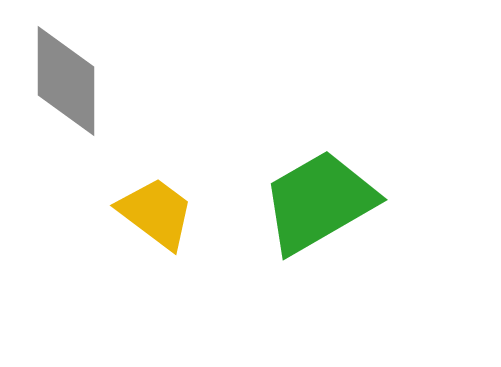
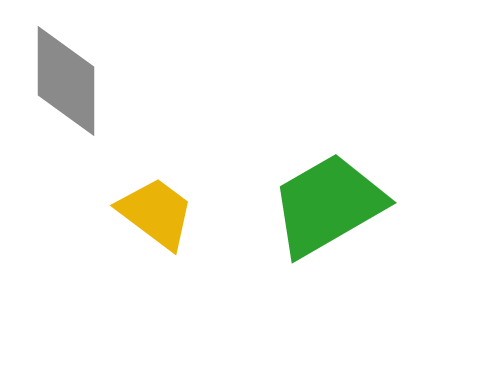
green trapezoid: moved 9 px right, 3 px down
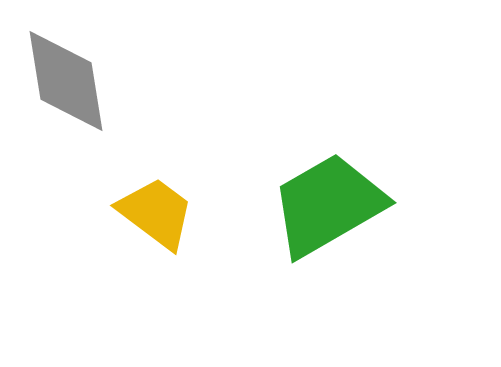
gray diamond: rotated 9 degrees counterclockwise
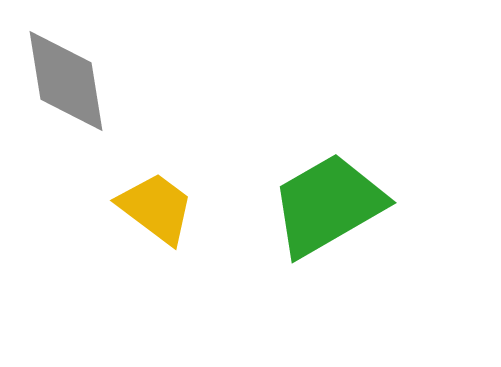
yellow trapezoid: moved 5 px up
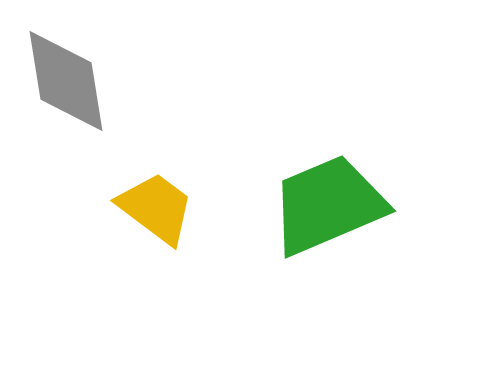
green trapezoid: rotated 7 degrees clockwise
